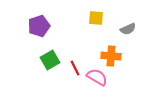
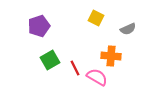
yellow square: rotated 21 degrees clockwise
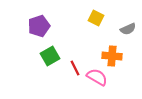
orange cross: moved 1 px right
green square: moved 4 px up
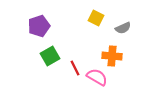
gray semicircle: moved 5 px left, 1 px up
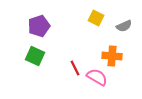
gray semicircle: moved 1 px right, 2 px up
green square: moved 15 px left; rotated 36 degrees counterclockwise
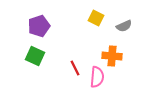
pink semicircle: rotated 65 degrees clockwise
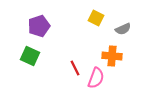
gray semicircle: moved 1 px left, 3 px down
green square: moved 5 px left
pink semicircle: moved 1 px left, 1 px down; rotated 15 degrees clockwise
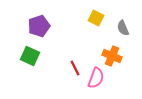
gray semicircle: moved 1 px up; rotated 91 degrees clockwise
orange cross: rotated 18 degrees clockwise
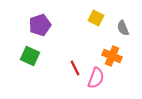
purple pentagon: moved 1 px right, 1 px up
